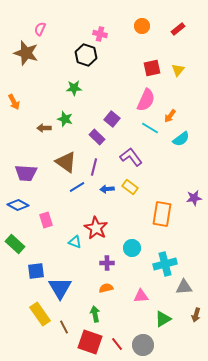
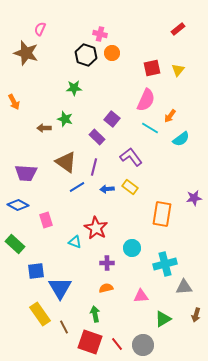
orange circle at (142, 26): moved 30 px left, 27 px down
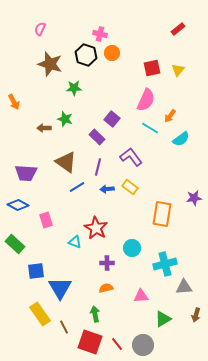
brown star at (26, 53): moved 24 px right, 11 px down
purple line at (94, 167): moved 4 px right
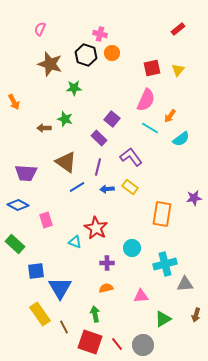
purple rectangle at (97, 137): moved 2 px right, 1 px down
gray triangle at (184, 287): moved 1 px right, 3 px up
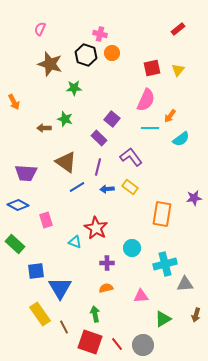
cyan line at (150, 128): rotated 30 degrees counterclockwise
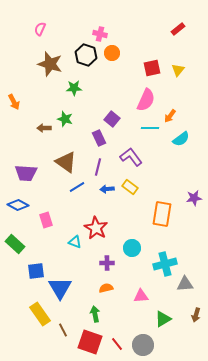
purple rectangle at (99, 138): rotated 21 degrees clockwise
brown line at (64, 327): moved 1 px left, 3 px down
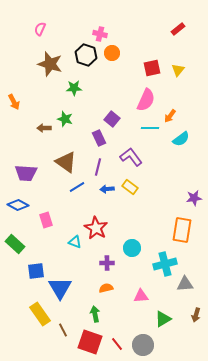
orange rectangle at (162, 214): moved 20 px right, 16 px down
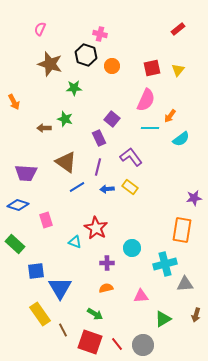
orange circle at (112, 53): moved 13 px down
blue diamond at (18, 205): rotated 10 degrees counterclockwise
green arrow at (95, 314): rotated 133 degrees clockwise
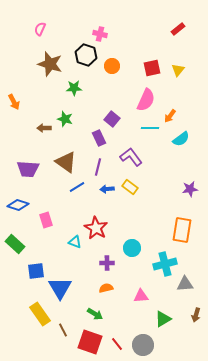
purple trapezoid at (26, 173): moved 2 px right, 4 px up
purple star at (194, 198): moved 4 px left, 9 px up
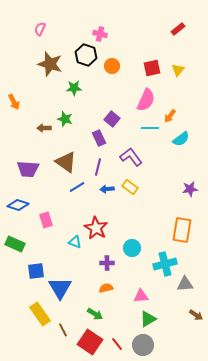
green rectangle at (15, 244): rotated 18 degrees counterclockwise
brown arrow at (196, 315): rotated 72 degrees counterclockwise
green triangle at (163, 319): moved 15 px left
red square at (90, 342): rotated 15 degrees clockwise
